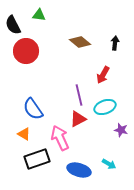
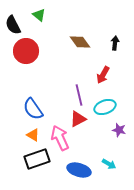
green triangle: rotated 32 degrees clockwise
brown diamond: rotated 15 degrees clockwise
purple star: moved 2 px left
orange triangle: moved 9 px right, 1 px down
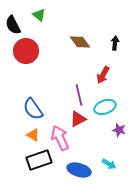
black rectangle: moved 2 px right, 1 px down
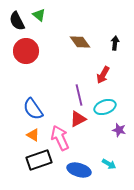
black semicircle: moved 4 px right, 4 px up
